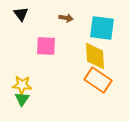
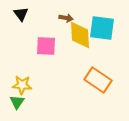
yellow diamond: moved 15 px left, 21 px up
green triangle: moved 5 px left, 3 px down
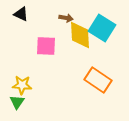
black triangle: rotated 28 degrees counterclockwise
cyan square: rotated 24 degrees clockwise
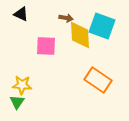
cyan square: moved 2 px up; rotated 12 degrees counterclockwise
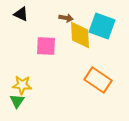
green triangle: moved 1 px up
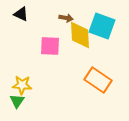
pink square: moved 4 px right
